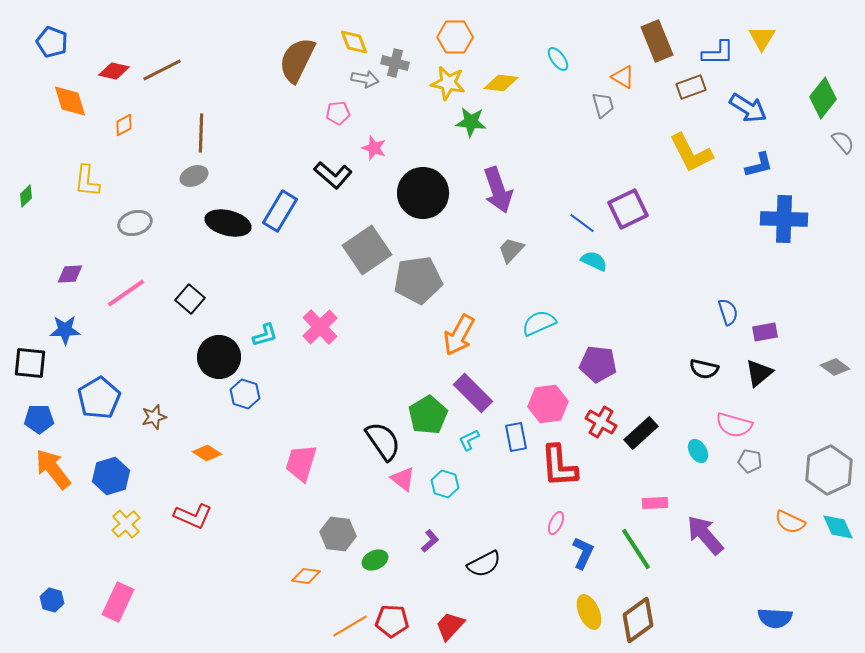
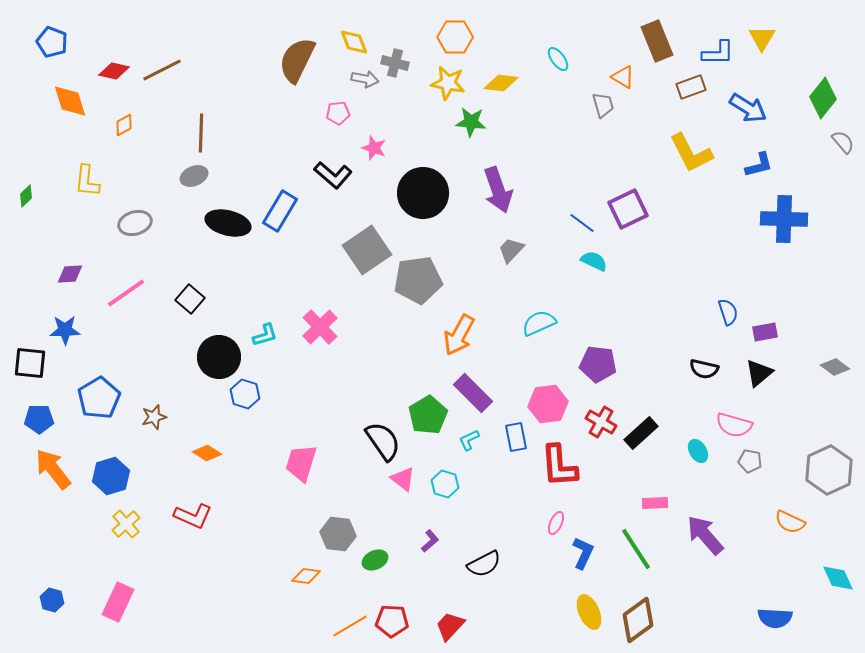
cyan diamond at (838, 527): moved 51 px down
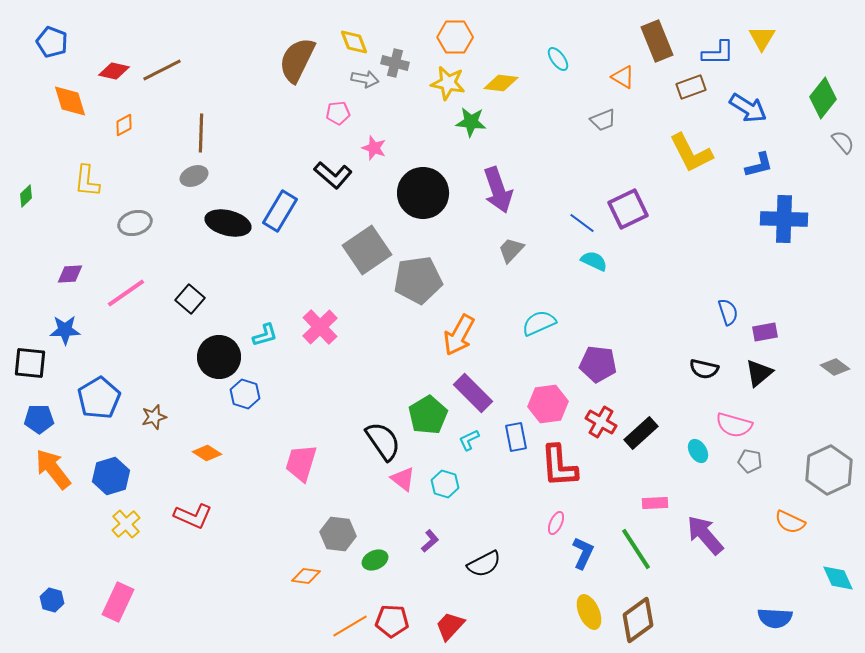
gray trapezoid at (603, 105): moved 15 px down; rotated 84 degrees clockwise
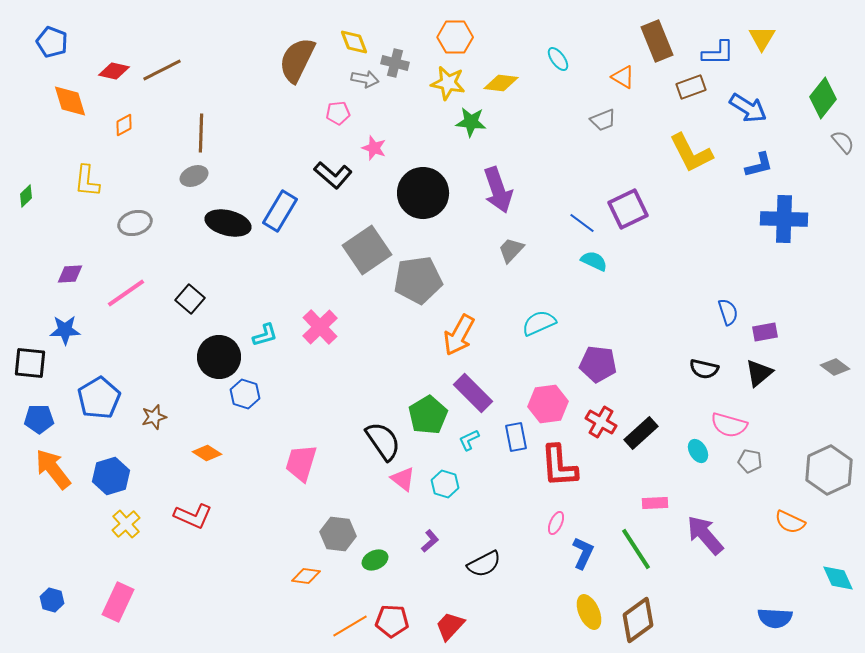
pink semicircle at (734, 425): moved 5 px left
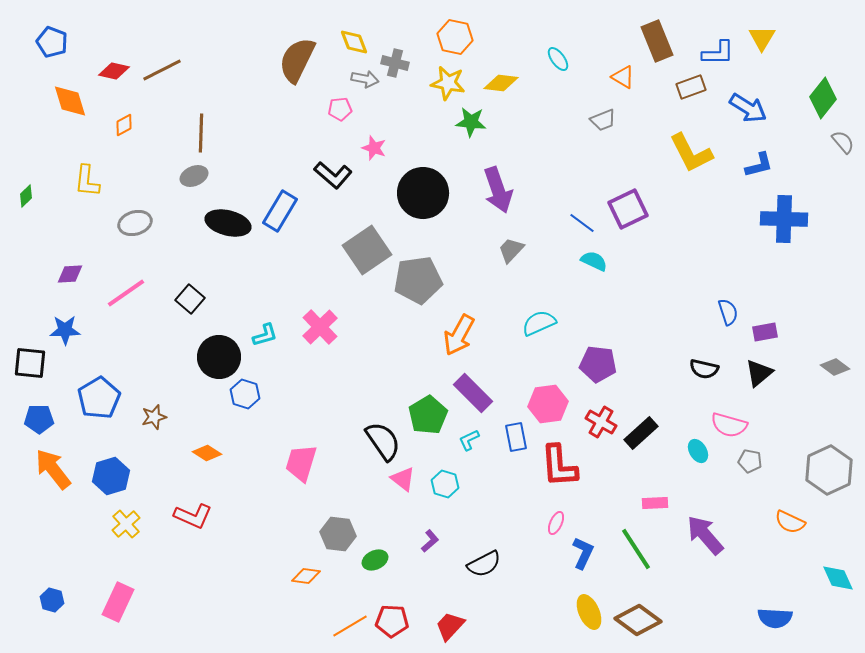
orange hexagon at (455, 37): rotated 12 degrees clockwise
pink pentagon at (338, 113): moved 2 px right, 4 px up
brown diamond at (638, 620): rotated 72 degrees clockwise
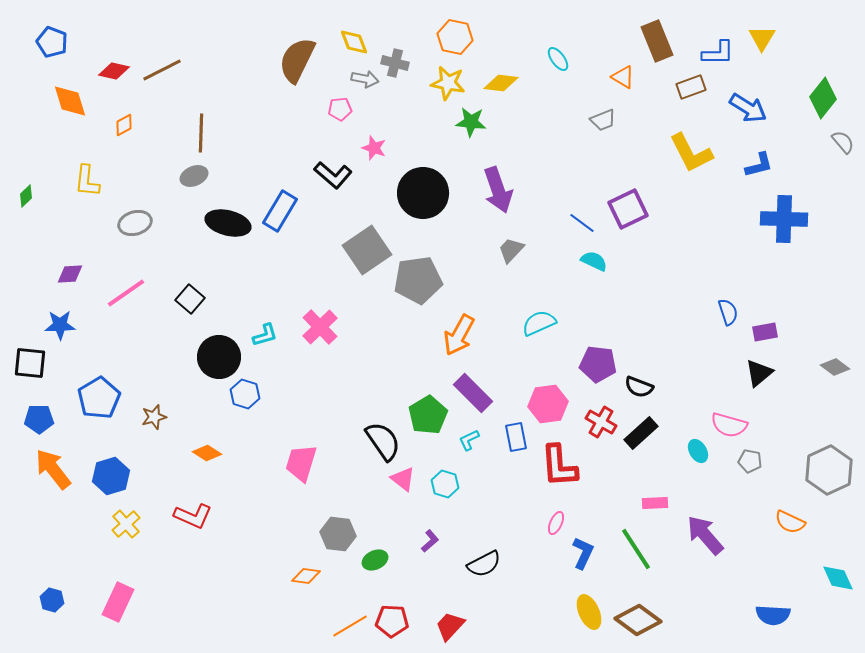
blue star at (65, 330): moved 5 px left, 5 px up
black semicircle at (704, 369): moved 65 px left, 18 px down; rotated 8 degrees clockwise
blue semicircle at (775, 618): moved 2 px left, 3 px up
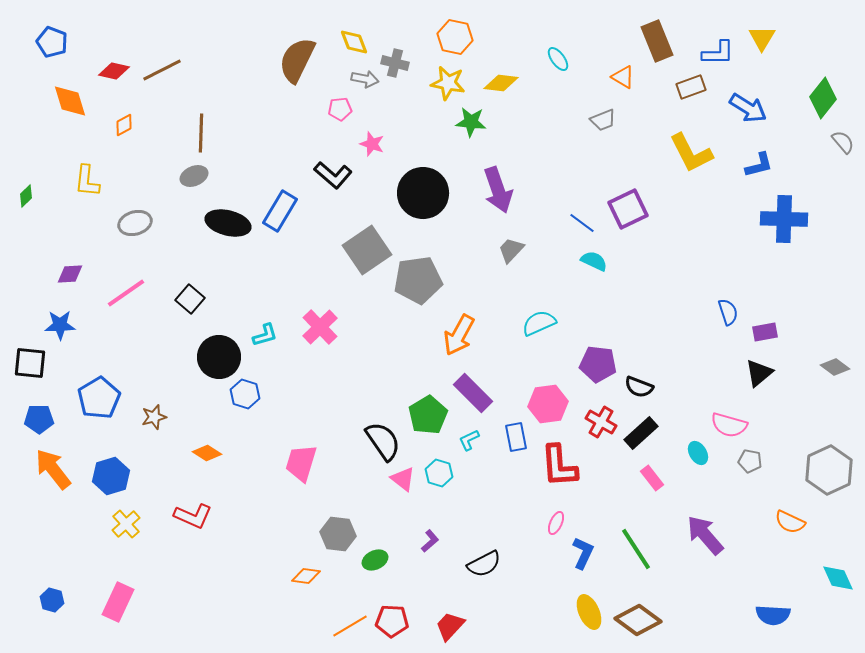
pink star at (374, 148): moved 2 px left, 4 px up
cyan ellipse at (698, 451): moved 2 px down
cyan hexagon at (445, 484): moved 6 px left, 11 px up
pink rectangle at (655, 503): moved 3 px left, 25 px up; rotated 55 degrees clockwise
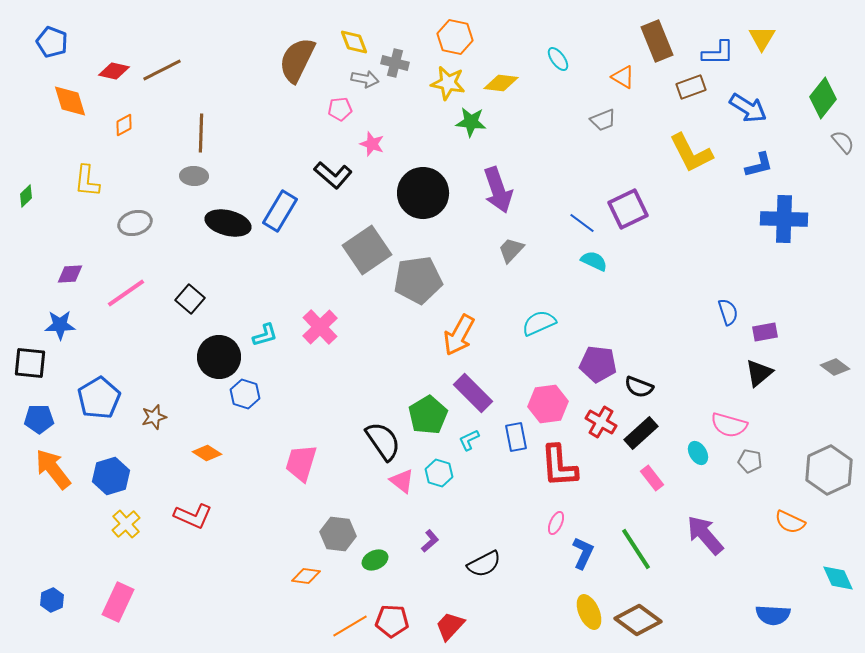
gray ellipse at (194, 176): rotated 24 degrees clockwise
pink triangle at (403, 479): moved 1 px left, 2 px down
blue hexagon at (52, 600): rotated 20 degrees clockwise
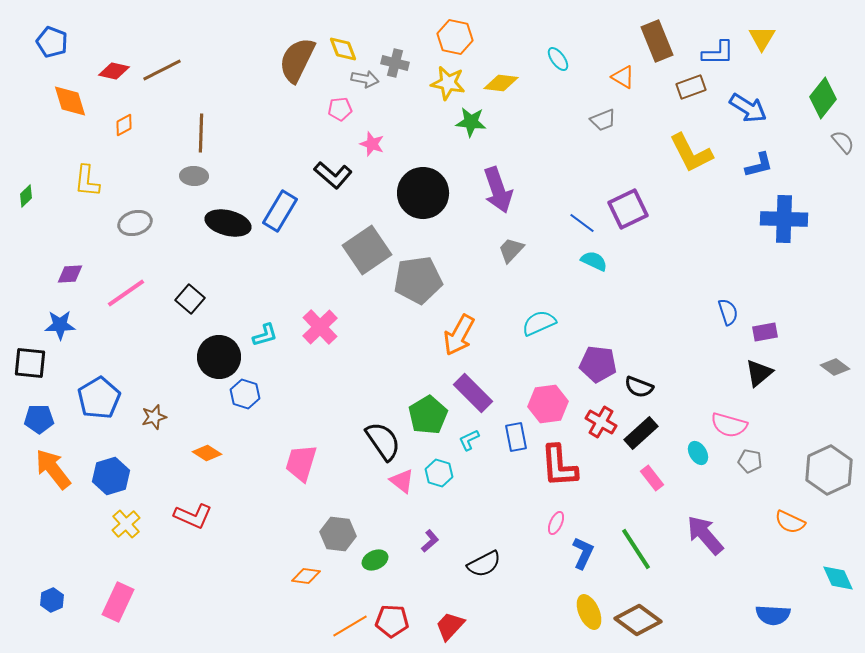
yellow diamond at (354, 42): moved 11 px left, 7 px down
